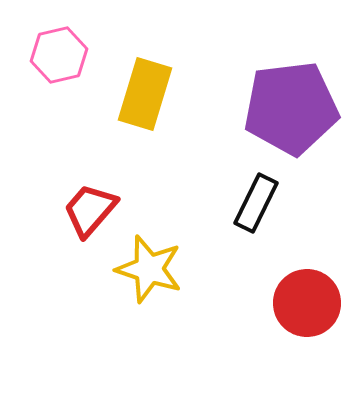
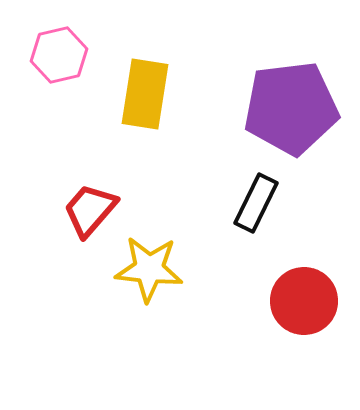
yellow rectangle: rotated 8 degrees counterclockwise
yellow star: rotated 12 degrees counterclockwise
red circle: moved 3 px left, 2 px up
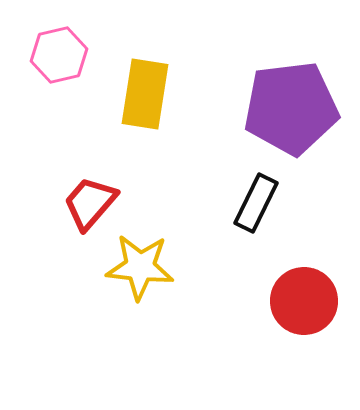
red trapezoid: moved 7 px up
yellow star: moved 9 px left, 2 px up
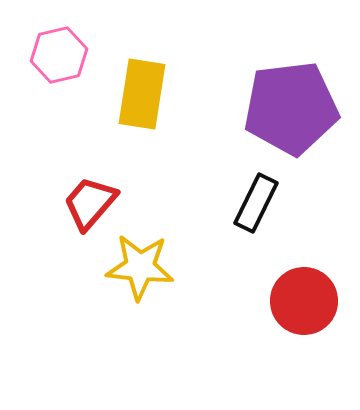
yellow rectangle: moved 3 px left
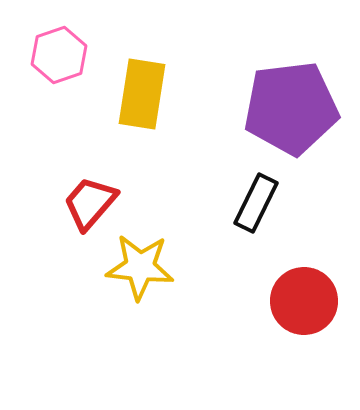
pink hexagon: rotated 6 degrees counterclockwise
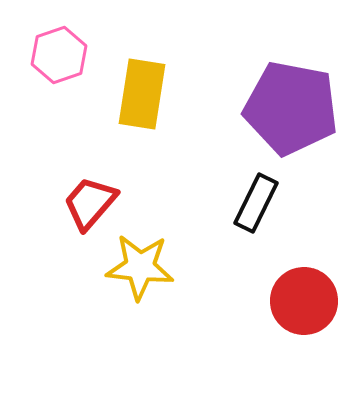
purple pentagon: rotated 18 degrees clockwise
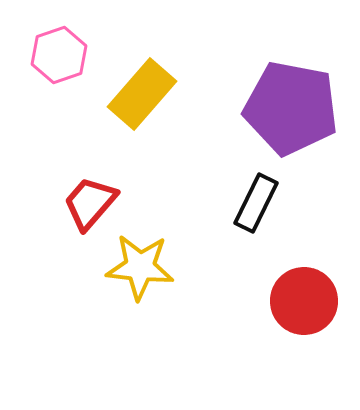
yellow rectangle: rotated 32 degrees clockwise
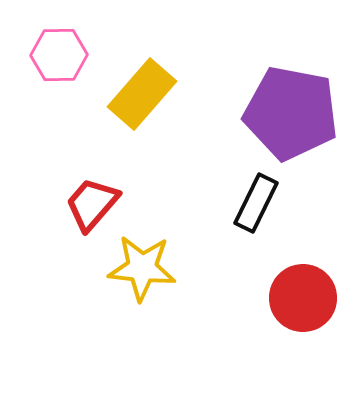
pink hexagon: rotated 18 degrees clockwise
purple pentagon: moved 5 px down
red trapezoid: moved 2 px right, 1 px down
yellow star: moved 2 px right, 1 px down
red circle: moved 1 px left, 3 px up
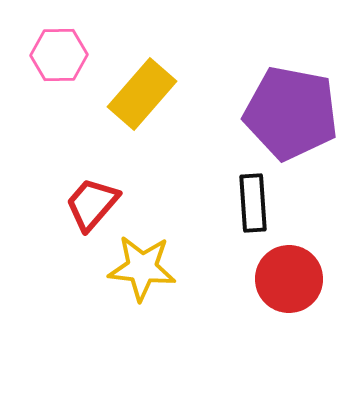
black rectangle: moved 3 px left; rotated 30 degrees counterclockwise
red circle: moved 14 px left, 19 px up
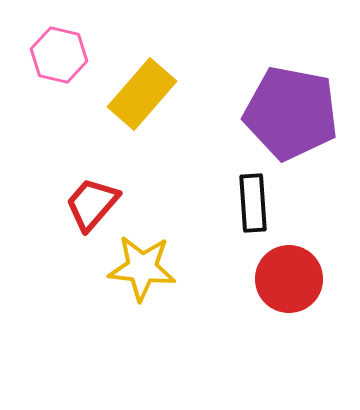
pink hexagon: rotated 14 degrees clockwise
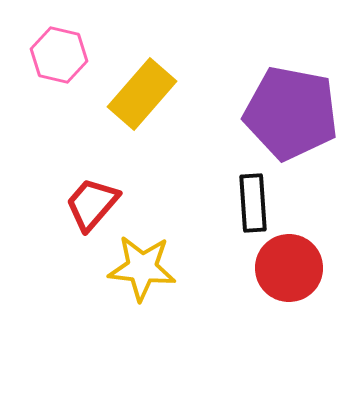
red circle: moved 11 px up
